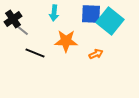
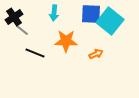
black cross: moved 1 px right, 2 px up
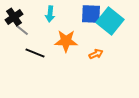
cyan arrow: moved 4 px left, 1 px down
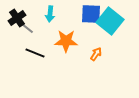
black cross: moved 3 px right, 1 px down
gray line: moved 5 px right, 2 px up
orange arrow: rotated 32 degrees counterclockwise
